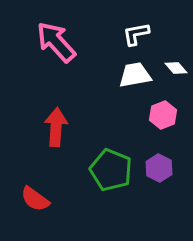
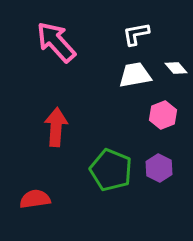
red semicircle: rotated 136 degrees clockwise
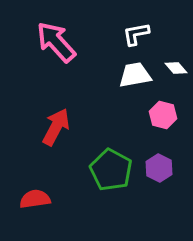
pink hexagon: rotated 24 degrees counterclockwise
red arrow: rotated 24 degrees clockwise
green pentagon: rotated 6 degrees clockwise
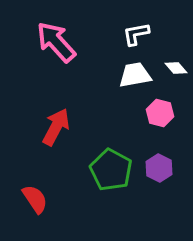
pink hexagon: moved 3 px left, 2 px up
red semicircle: rotated 64 degrees clockwise
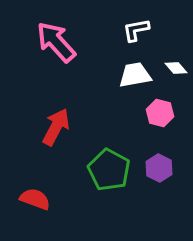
white L-shape: moved 4 px up
green pentagon: moved 2 px left
red semicircle: rotated 36 degrees counterclockwise
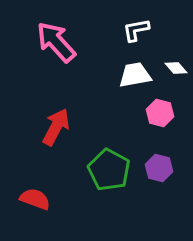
purple hexagon: rotated 12 degrees counterclockwise
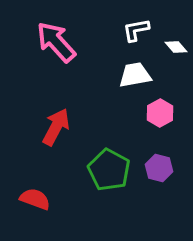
white diamond: moved 21 px up
pink hexagon: rotated 16 degrees clockwise
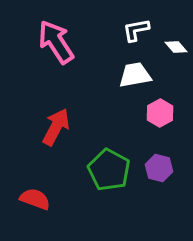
pink arrow: rotated 9 degrees clockwise
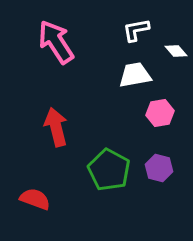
white diamond: moved 4 px down
pink hexagon: rotated 20 degrees clockwise
red arrow: rotated 42 degrees counterclockwise
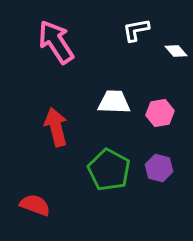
white trapezoid: moved 21 px left, 27 px down; rotated 12 degrees clockwise
red semicircle: moved 6 px down
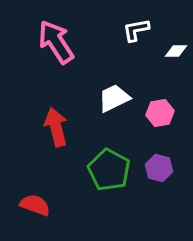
white diamond: rotated 50 degrees counterclockwise
white trapezoid: moved 4 px up; rotated 28 degrees counterclockwise
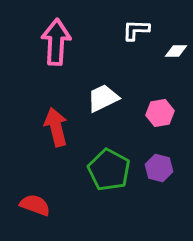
white L-shape: rotated 12 degrees clockwise
pink arrow: rotated 36 degrees clockwise
white trapezoid: moved 11 px left
